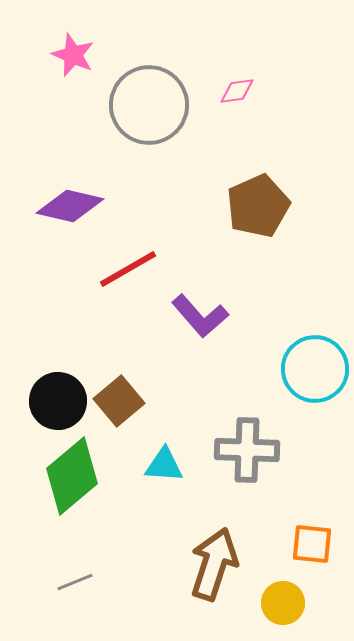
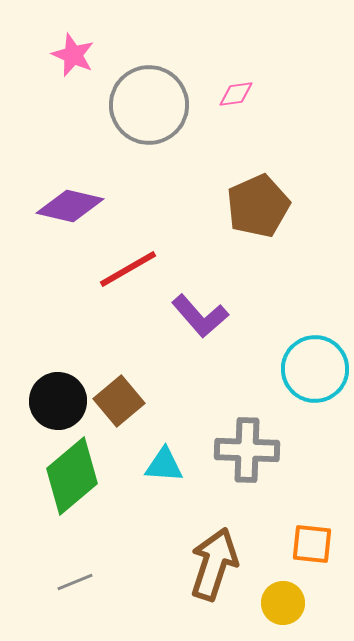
pink diamond: moved 1 px left, 3 px down
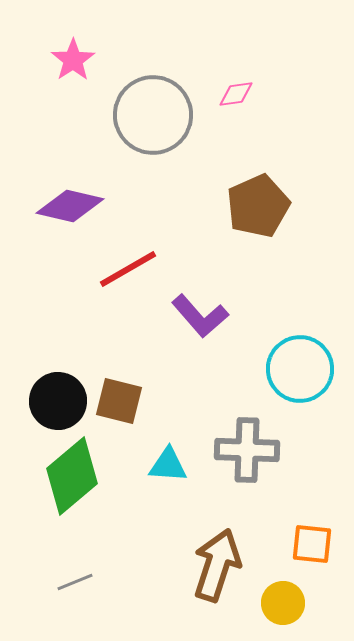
pink star: moved 5 px down; rotated 15 degrees clockwise
gray circle: moved 4 px right, 10 px down
cyan circle: moved 15 px left
brown square: rotated 36 degrees counterclockwise
cyan triangle: moved 4 px right
brown arrow: moved 3 px right, 1 px down
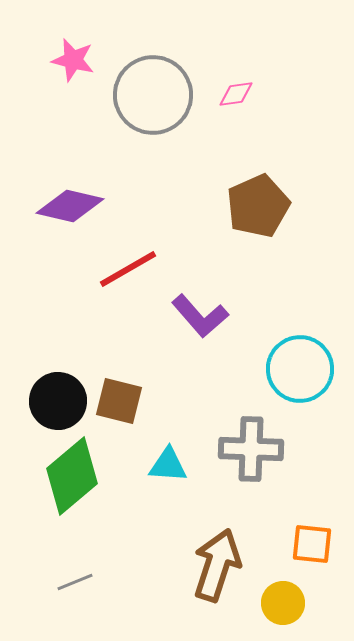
pink star: rotated 24 degrees counterclockwise
gray circle: moved 20 px up
gray cross: moved 4 px right, 1 px up
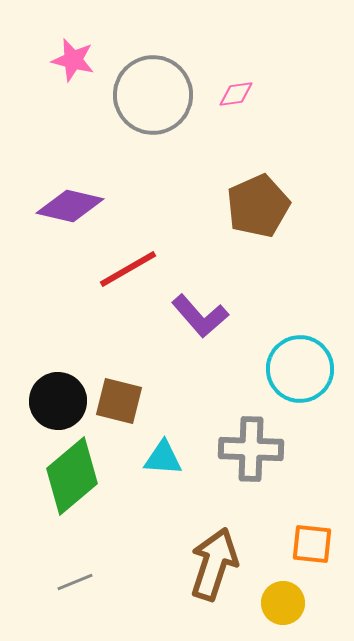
cyan triangle: moved 5 px left, 7 px up
brown arrow: moved 3 px left, 1 px up
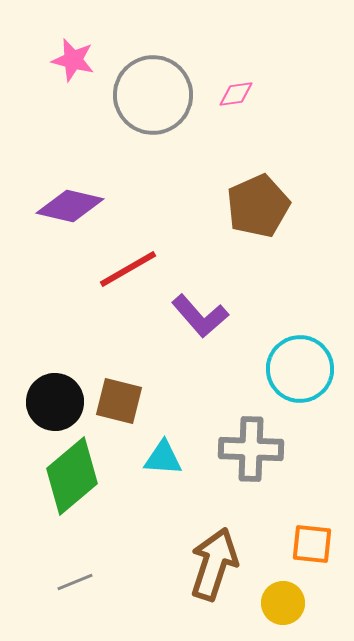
black circle: moved 3 px left, 1 px down
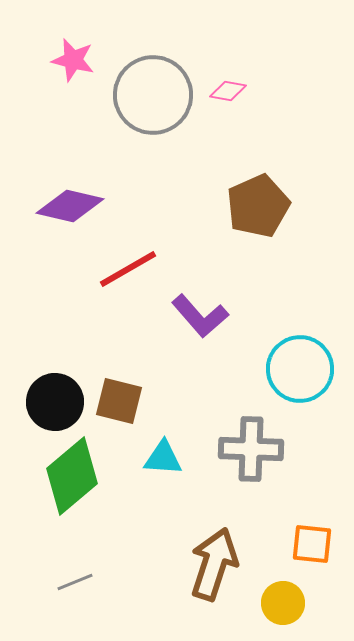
pink diamond: moved 8 px left, 3 px up; rotated 18 degrees clockwise
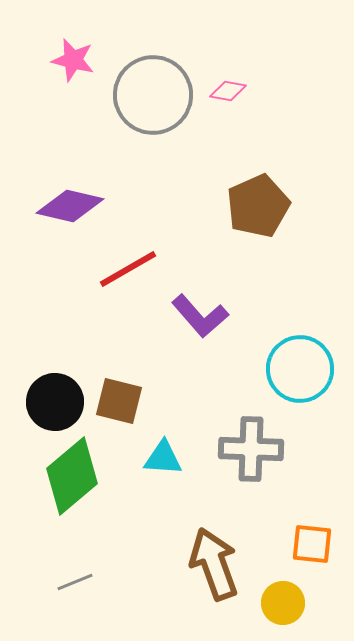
brown arrow: rotated 38 degrees counterclockwise
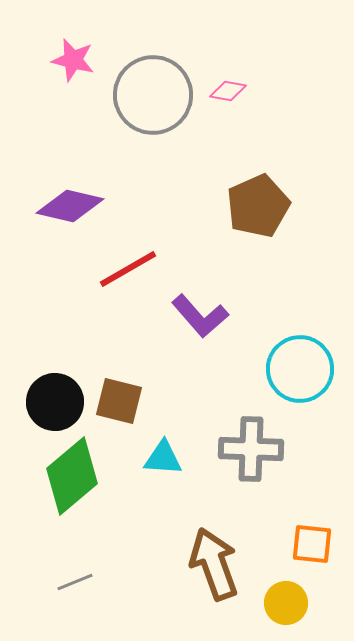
yellow circle: moved 3 px right
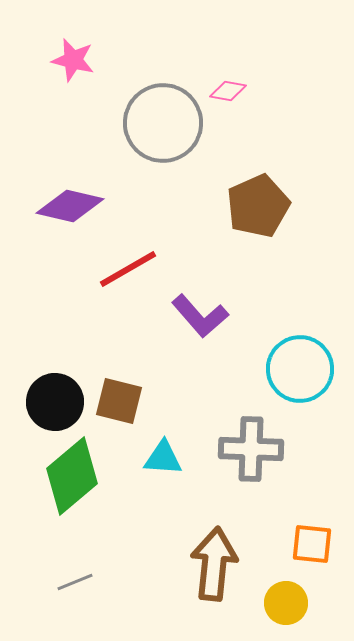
gray circle: moved 10 px right, 28 px down
brown arrow: rotated 26 degrees clockwise
